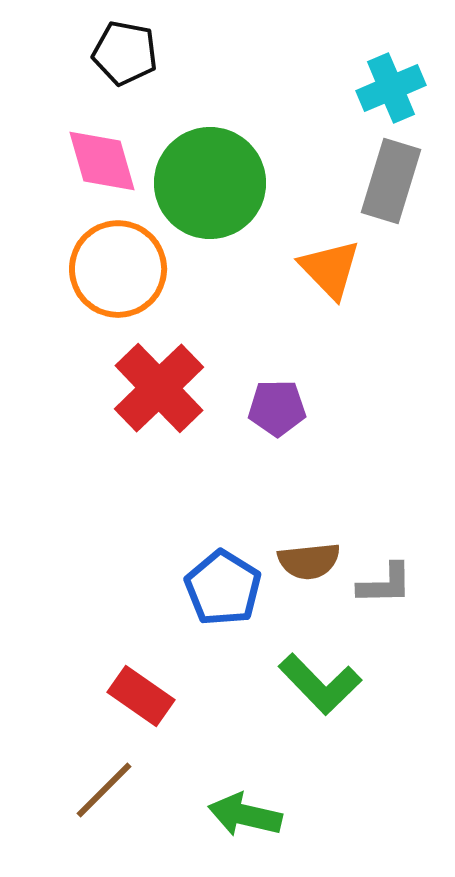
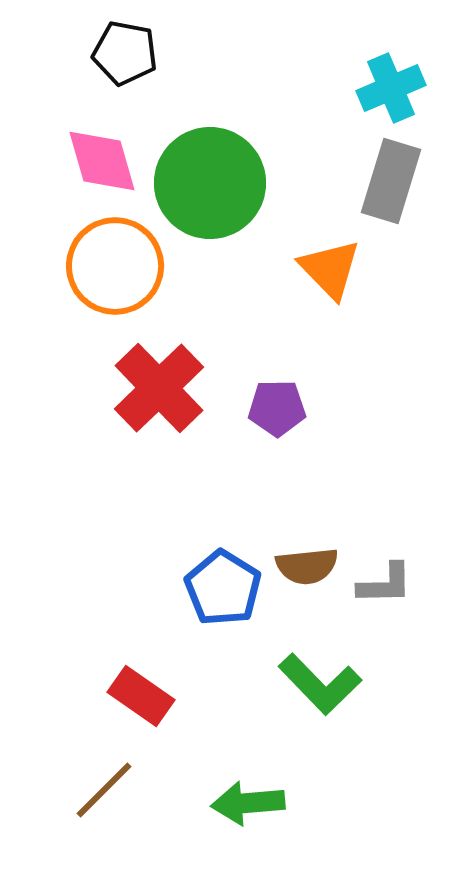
orange circle: moved 3 px left, 3 px up
brown semicircle: moved 2 px left, 5 px down
green arrow: moved 3 px right, 12 px up; rotated 18 degrees counterclockwise
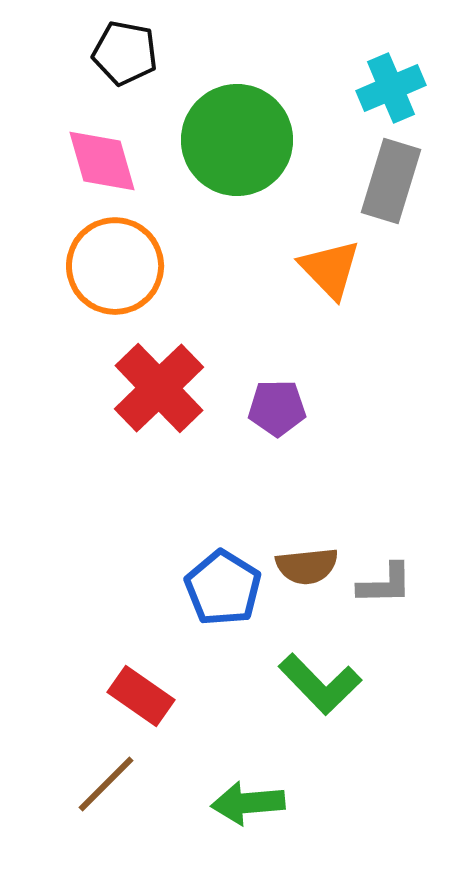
green circle: moved 27 px right, 43 px up
brown line: moved 2 px right, 6 px up
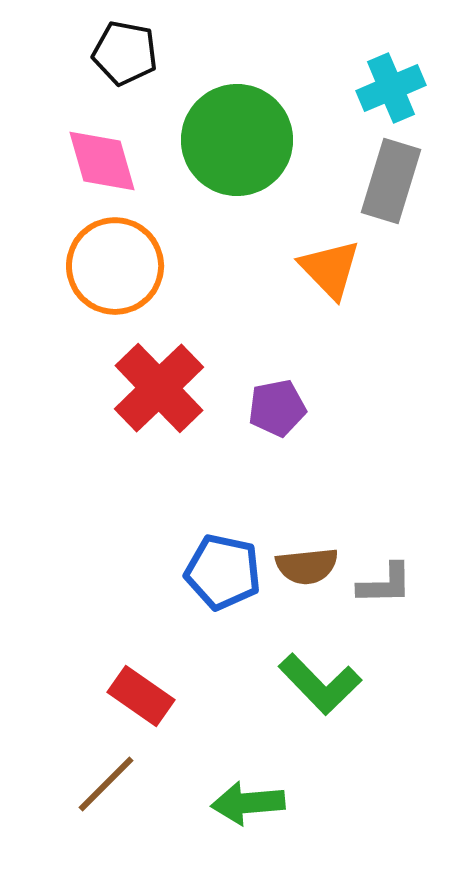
purple pentagon: rotated 10 degrees counterclockwise
blue pentagon: moved 16 px up; rotated 20 degrees counterclockwise
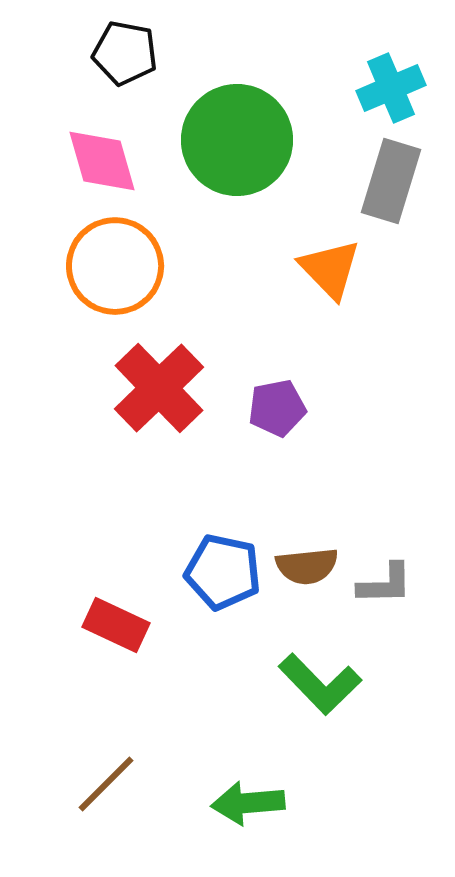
red rectangle: moved 25 px left, 71 px up; rotated 10 degrees counterclockwise
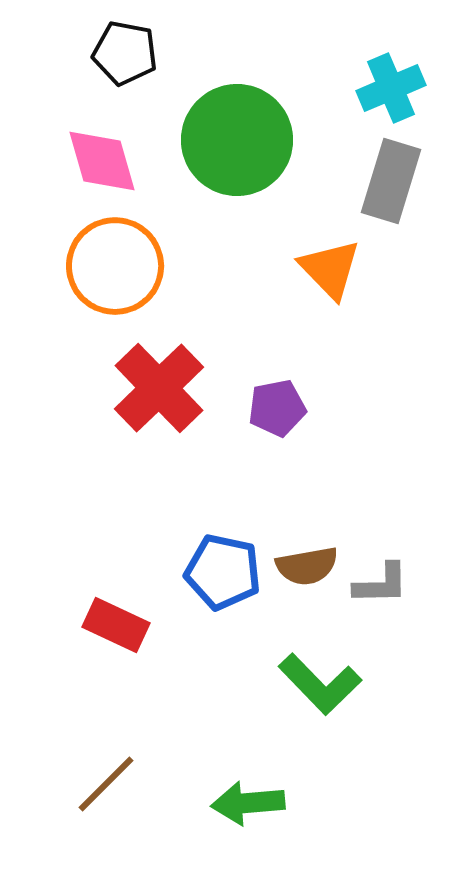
brown semicircle: rotated 4 degrees counterclockwise
gray L-shape: moved 4 px left
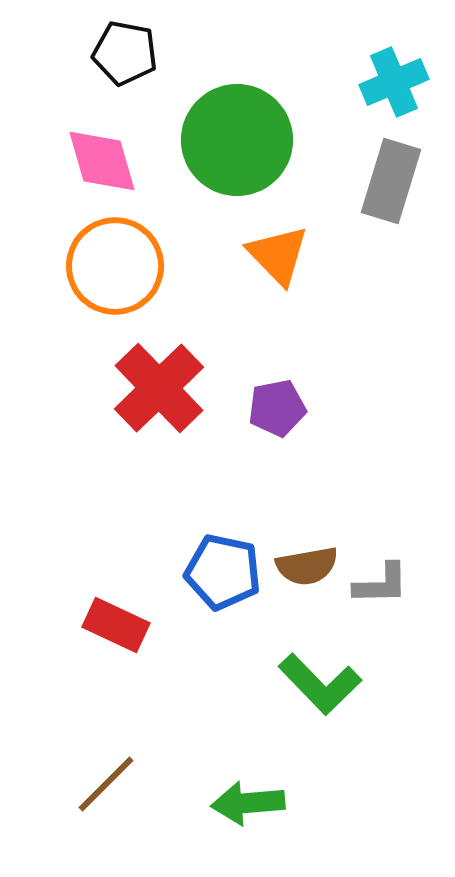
cyan cross: moved 3 px right, 6 px up
orange triangle: moved 52 px left, 14 px up
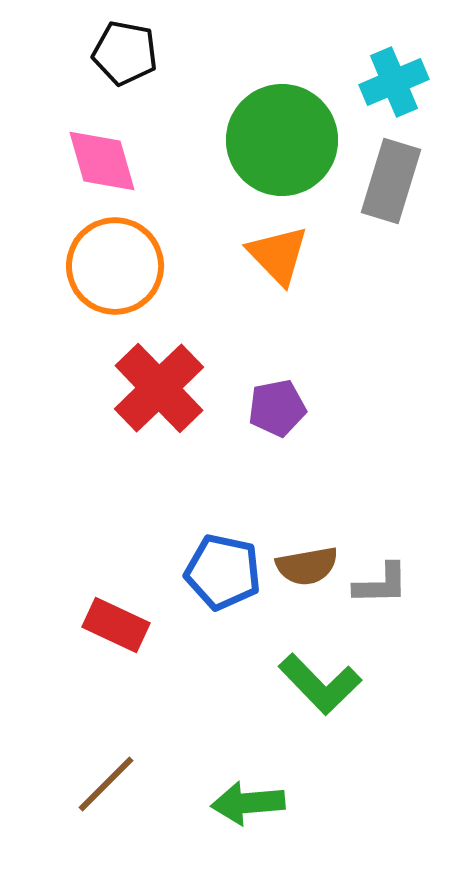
green circle: moved 45 px right
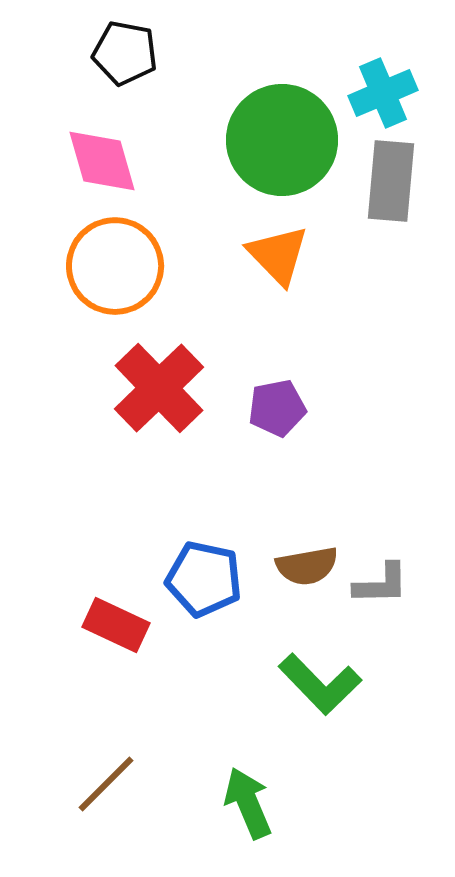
cyan cross: moved 11 px left, 11 px down
gray rectangle: rotated 12 degrees counterclockwise
blue pentagon: moved 19 px left, 7 px down
green arrow: rotated 72 degrees clockwise
